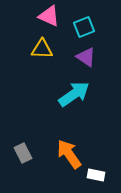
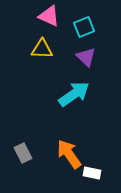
purple triangle: rotated 10 degrees clockwise
white rectangle: moved 4 px left, 2 px up
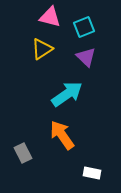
pink triangle: moved 1 px right, 1 px down; rotated 10 degrees counterclockwise
yellow triangle: rotated 35 degrees counterclockwise
cyan arrow: moved 7 px left
orange arrow: moved 7 px left, 19 px up
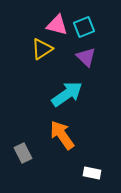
pink triangle: moved 7 px right, 8 px down
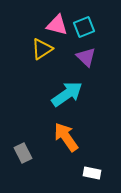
orange arrow: moved 4 px right, 2 px down
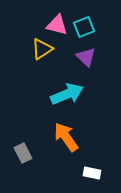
cyan arrow: rotated 12 degrees clockwise
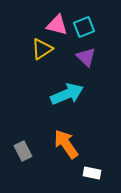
orange arrow: moved 7 px down
gray rectangle: moved 2 px up
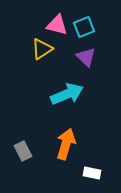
orange arrow: rotated 52 degrees clockwise
